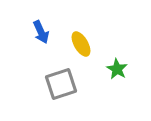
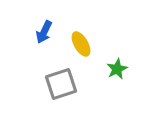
blue arrow: moved 3 px right; rotated 50 degrees clockwise
green star: rotated 15 degrees clockwise
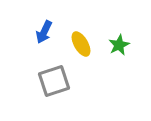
green star: moved 2 px right, 24 px up
gray square: moved 7 px left, 3 px up
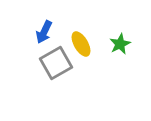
green star: moved 1 px right, 1 px up
gray square: moved 2 px right, 18 px up; rotated 12 degrees counterclockwise
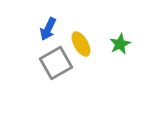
blue arrow: moved 4 px right, 3 px up
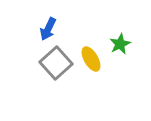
yellow ellipse: moved 10 px right, 15 px down
gray square: rotated 12 degrees counterclockwise
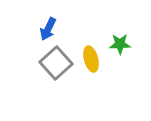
green star: rotated 25 degrees clockwise
yellow ellipse: rotated 15 degrees clockwise
